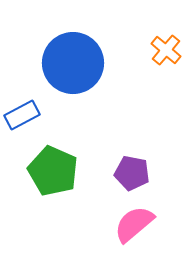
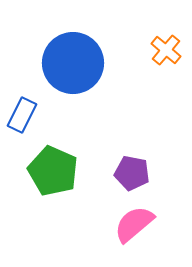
blue rectangle: rotated 36 degrees counterclockwise
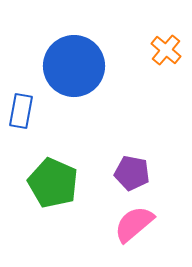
blue circle: moved 1 px right, 3 px down
blue rectangle: moved 1 px left, 4 px up; rotated 16 degrees counterclockwise
green pentagon: moved 12 px down
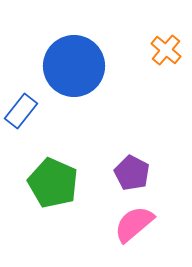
blue rectangle: rotated 28 degrees clockwise
purple pentagon: rotated 16 degrees clockwise
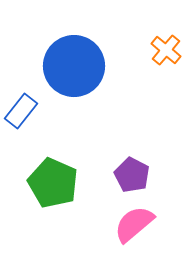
purple pentagon: moved 2 px down
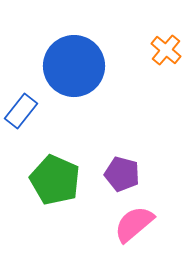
purple pentagon: moved 10 px left, 1 px up; rotated 12 degrees counterclockwise
green pentagon: moved 2 px right, 3 px up
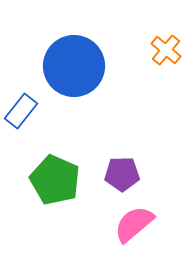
purple pentagon: rotated 16 degrees counterclockwise
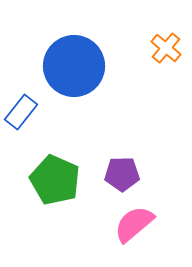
orange cross: moved 2 px up
blue rectangle: moved 1 px down
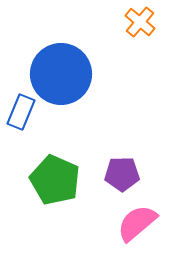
orange cross: moved 26 px left, 26 px up
blue circle: moved 13 px left, 8 px down
blue rectangle: rotated 16 degrees counterclockwise
pink semicircle: moved 3 px right, 1 px up
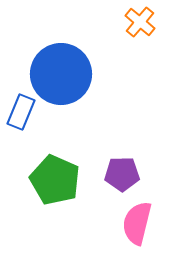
pink semicircle: rotated 36 degrees counterclockwise
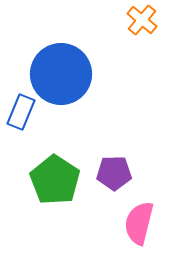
orange cross: moved 2 px right, 2 px up
purple pentagon: moved 8 px left, 1 px up
green pentagon: rotated 9 degrees clockwise
pink semicircle: moved 2 px right
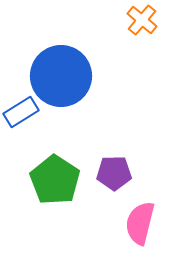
blue circle: moved 2 px down
blue rectangle: rotated 36 degrees clockwise
pink semicircle: moved 1 px right
